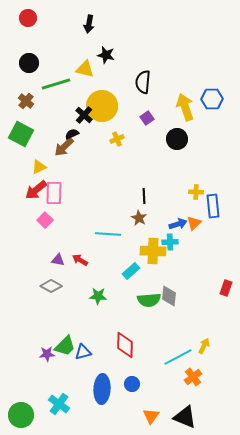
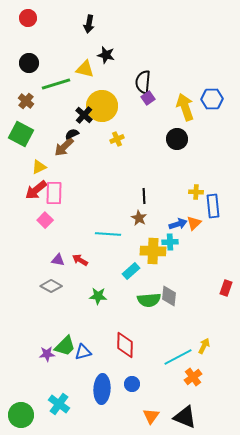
purple square at (147, 118): moved 1 px right, 20 px up
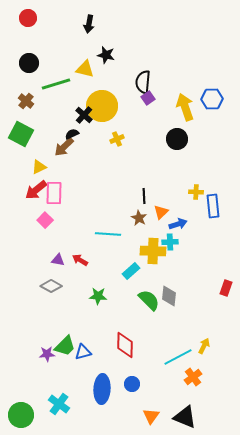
orange triangle at (194, 223): moved 33 px left, 11 px up
green semicircle at (149, 300): rotated 130 degrees counterclockwise
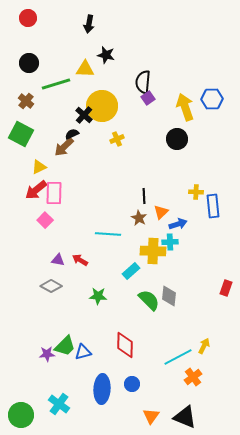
yellow triangle at (85, 69): rotated 12 degrees counterclockwise
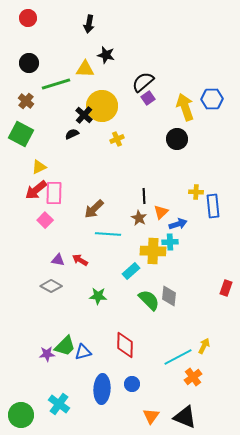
black semicircle at (143, 82): rotated 45 degrees clockwise
brown arrow at (64, 147): moved 30 px right, 62 px down
